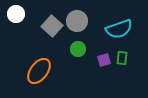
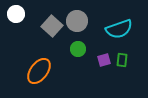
green rectangle: moved 2 px down
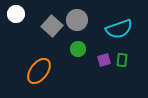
gray circle: moved 1 px up
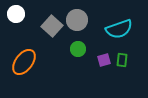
orange ellipse: moved 15 px left, 9 px up
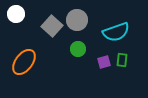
cyan semicircle: moved 3 px left, 3 px down
purple square: moved 2 px down
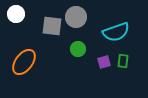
gray circle: moved 1 px left, 3 px up
gray square: rotated 35 degrees counterclockwise
green rectangle: moved 1 px right, 1 px down
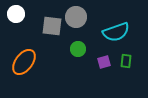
green rectangle: moved 3 px right
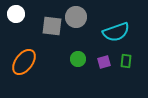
green circle: moved 10 px down
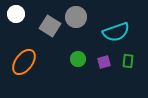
gray square: moved 2 px left; rotated 25 degrees clockwise
green rectangle: moved 2 px right
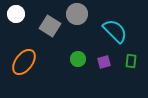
gray circle: moved 1 px right, 3 px up
cyan semicircle: moved 1 px left, 1 px up; rotated 116 degrees counterclockwise
green rectangle: moved 3 px right
